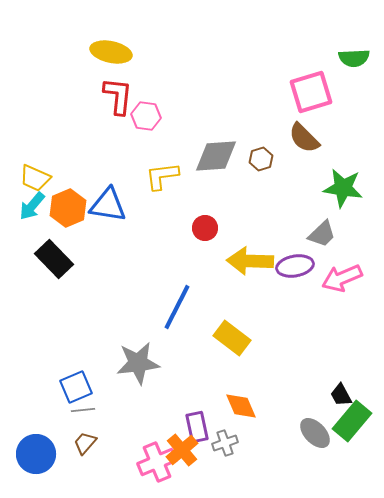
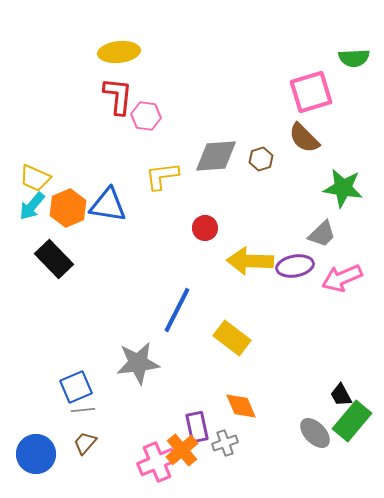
yellow ellipse: moved 8 px right; rotated 18 degrees counterclockwise
blue line: moved 3 px down
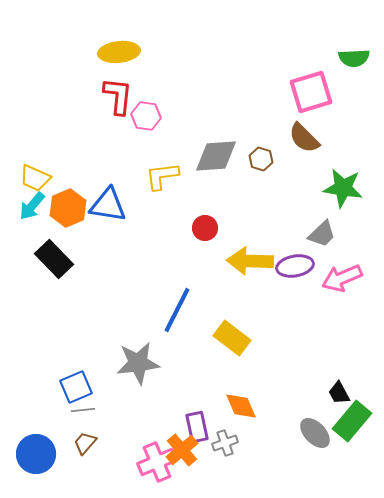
brown hexagon: rotated 25 degrees counterclockwise
black trapezoid: moved 2 px left, 2 px up
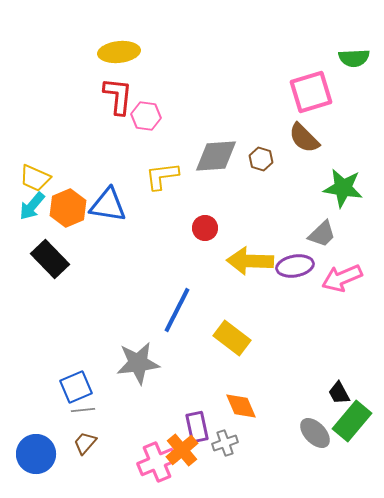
black rectangle: moved 4 px left
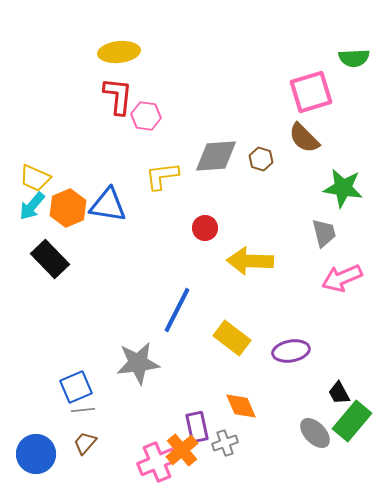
gray trapezoid: moved 2 px right, 1 px up; rotated 60 degrees counterclockwise
purple ellipse: moved 4 px left, 85 px down
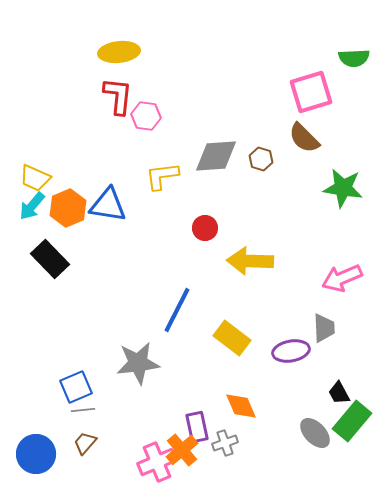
gray trapezoid: moved 95 px down; rotated 12 degrees clockwise
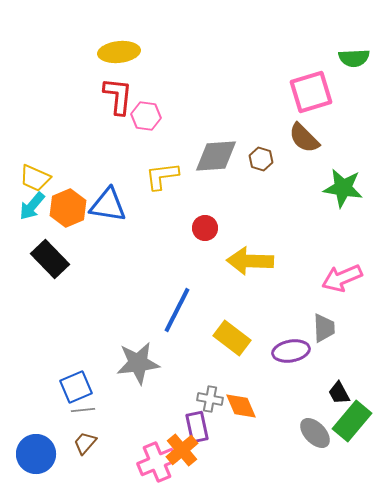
gray cross: moved 15 px left, 44 px up; rotated 30 degrees clockwise
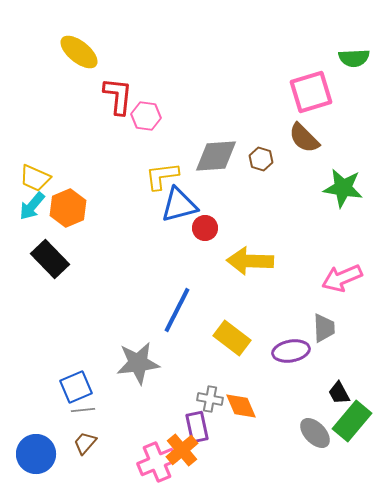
yellow ellipse: moved 40 px left; rotated 45 degrees clockwise
blue triangle: moved 71 px right; rotated 24 degrees counterclockwise
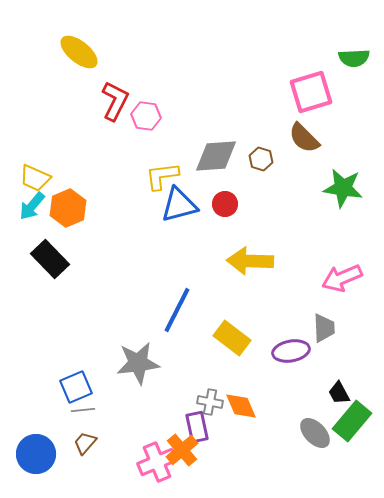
red L-shape: moved 3 px left, 5 px down; rotated 21 degrees clockwise
red circle: moved 20 px right, 24 px up
gray cross: moved 3 px down
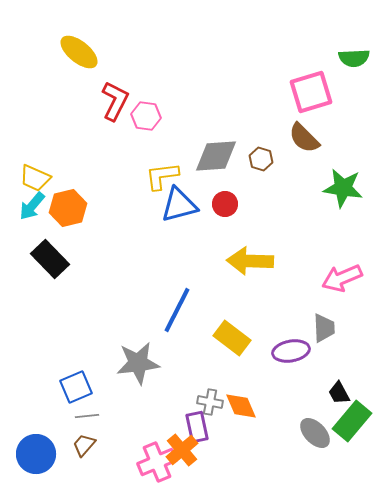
orange hexagon: rotated 9 degrees clockwise
gray line: moved 4 px right, 6 px down
brown trapezoid: moved 1 px left, 2 px down
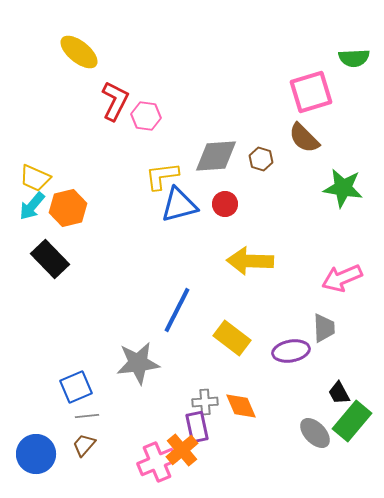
gray cross: moved 5 px left; rotated 15 degrees counterclockwise
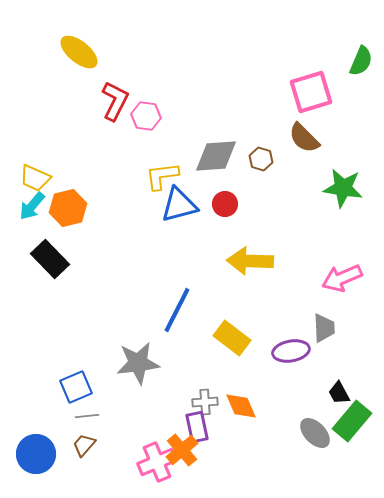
green semicircle: moved 7 px right, 3 px down; rotated 64 degrees counterclockwise
